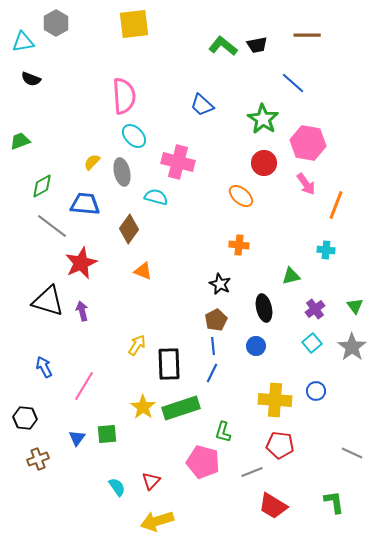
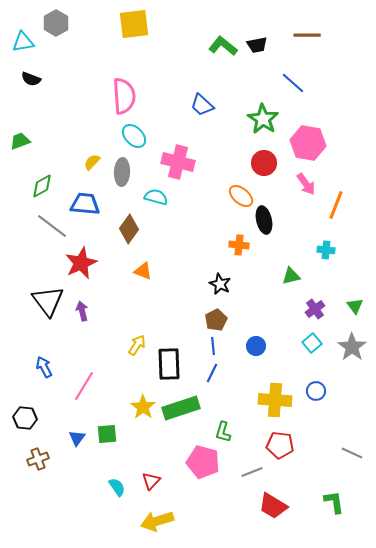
gray ellipse at (122, 172): rotated 16 degrees clockwise
black triangle at (48, 301): rotated 36 degrees clockwise
black ellipse at (264, 308): moved 88 px up
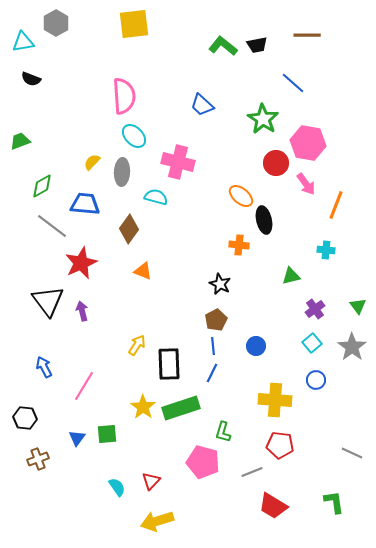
red circle at (264, 163): moved 12 px right
green triangle at (355, 306): moved 3 px right
blue circle at (316, 391): moved 11 px up
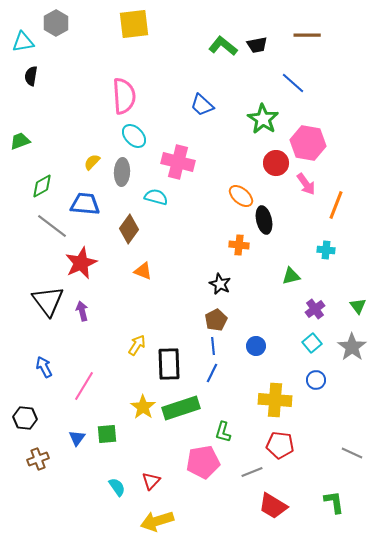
black semicircle at (31, 79): moved 3 px up; rotated 78 degrees clockwise
pink pentagon at (203, 462): rotated 24 degrees counterclockwise
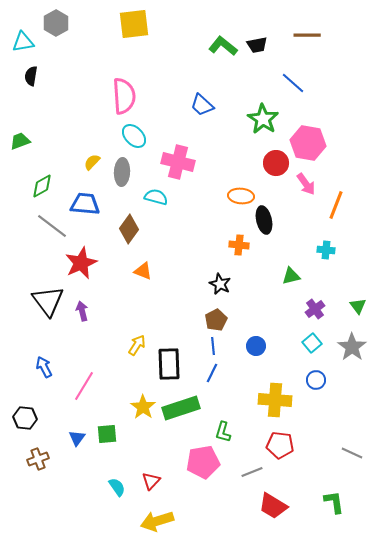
orange ellipse at (241, 196): rotated 35 degrees counterclockwise
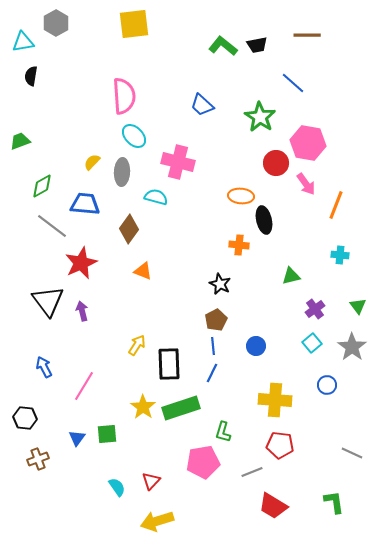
green star at (263, 119): moved 3 px left, 2 px up
cyan cross at (326, 250): moved 14 px right, 5 px down
blue circle at (316, 380): moved 11 px right, 5 px down
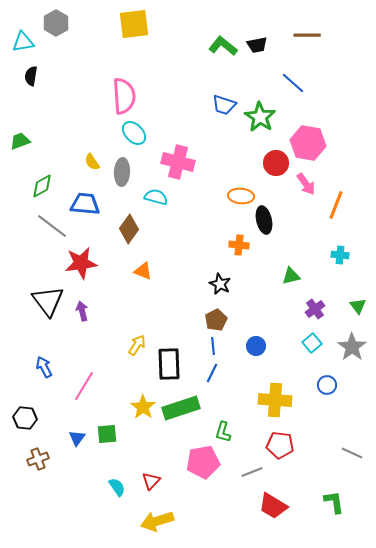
blue trapezoid at (202, 105): moved 22 px right; rotated 25 degrees counterclockwise
cyan ellipse at (134, 136): moved 3 px up
yellow semicircle at (92, 162): rotated 78 degrees counterclockwise
red star at (81, 263): rotated 16 degrees clockwise
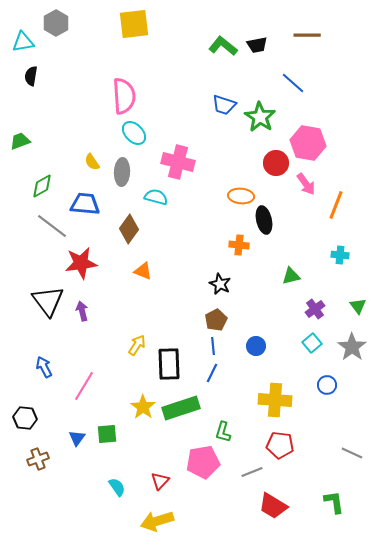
red triangle at (151, 481): moved 9 px right
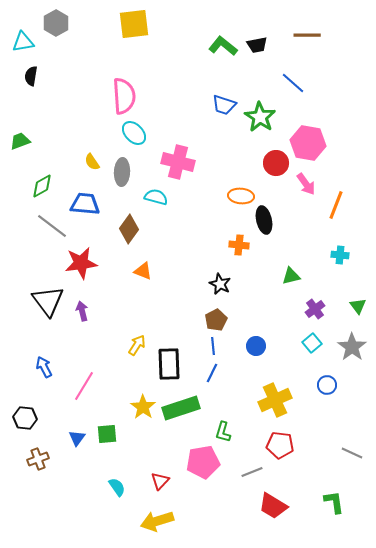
yellow cross at (275, 400): rotated 28 degrees counterclockwise
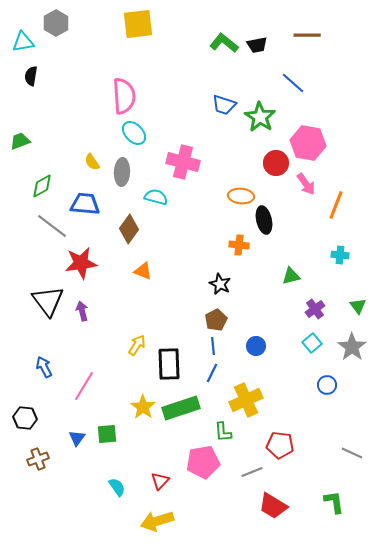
yellow square at (134, 24): moved 4 px right
green L-shape at (223, 46): moved 1 px right, 3 px up
pink cross at (178, 162): moved 5 px right
yellow cross at (275, 400): moved 29 px left
green L-shape at (223, 432): rotated 20 degrees counterclockwise
